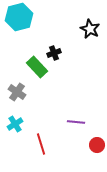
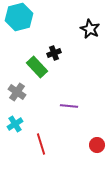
purple line: moved 7 px left, 16 px up
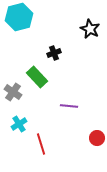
green rectangle: moved 10 px down
gray cross: moved 4 px left
cyan cross: moved 4 px right
red circle: moved 7 px up
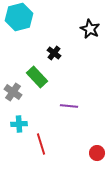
black cross: rotated 32 degrees counterclockwise
cyan cross: rotated 28 degrees clockwise
red circle: moved 15 px down
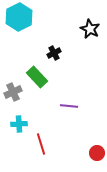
cyan hexagon: rotated 12 degrees counterclockwise
black cross: rotated 24 degrees clockwise
gray cross: rotated 30 degrees clockwise
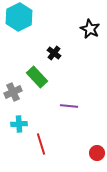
black cross: rotated 24 degrees counterclockwise
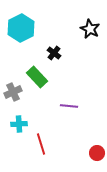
cyan hexagon: moved 2 px right, 11 px down
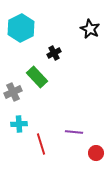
black cross: rotated 24 degrees clockwise
purple line: moved 5 px right, 26 px down
red circle: moved 1 px left
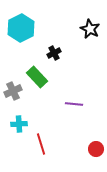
gray cross: moved 1 px up
purple line: moved 28 px up
red circle: moved 4 px up
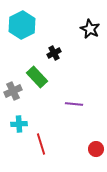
cyan hexagon: moved 1 px right, 3 px up
